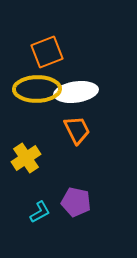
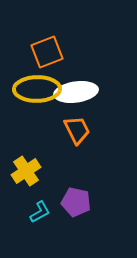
yellow cross: moved 13 px down
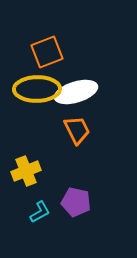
white ellipse: rotated 9 degrees counterclockwise
yellow cross: rotated 12 degrees clockwise
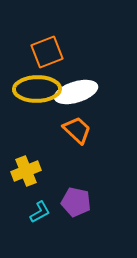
orange trapezoid: rotated 20 degrees counterclockwise
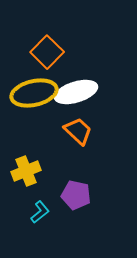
orange square: rotated 24 degrees counterclockwise
yellow ellipse: moved 3 px left, 4 px down; rotated 12 degrees counterclockwise
orange trapezoid: moved 1 px right, 1 px down
purple pentagon: moved 7 px up
cyan L-shape: rotated 10 degrees counterclockwise
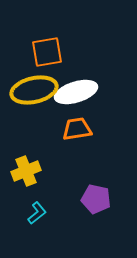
orange square: rotated 36 degrees clockwise
yellow ellipse: moved 3 px up
orange trapezoid: moved 1 px left, 2 px up; rotated 52 degrees counterclockwise
purple pentagon: moved 20 px right, 4 px down
cyan L-shape: moved 3 px left, 1 px down
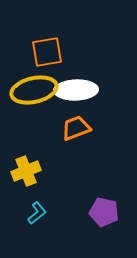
white ellipse: moved 2 px up; rotated 15 degrees clockwise
orange trapezoid: moved 1 px left, 1 px up; rotated 12 degrees counterclockwise
purple pentagon: moved 8 px right, 13 px down
